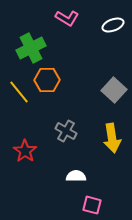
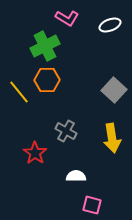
white ellipse: moved 3 px left
green cross: moved 14 px right, 2 px up
red star: moved 10 px right, 2 px down
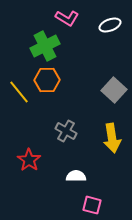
red star: moved 6 px left, 7 px down
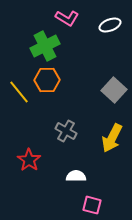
yellow arrow: rotated 36 degrees clockwise
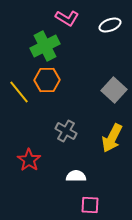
pink square: moved 2 px left; rotated 12 degrees counterclockwise
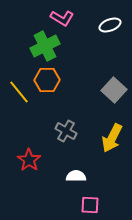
pink L-shape: moved 5 px left
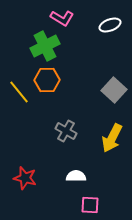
red star: moved 4 px left, 18 px down; rotated 20 degrees counterclockwise
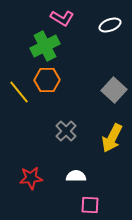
gray cross: rotated 15 degrees clockwise
red star: moved 6 px right; rotated 20 degrees counterclockwise
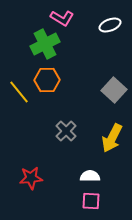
green cross: moved 2 px up
white semicircle: moved 14 px right
pink square: moved 1 px right, 4 px up
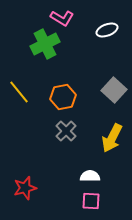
white ellipse: moved 3 px left, 5 px down
orange hexagon: moved 16 px right, 17 px down; rotated 10 degrees counterclockwise
red star: moved 6 px left, 10 px down; rotated 10 degrees counterclockwise
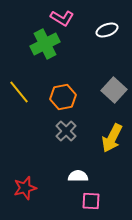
white semicircle: moved 12 px left
